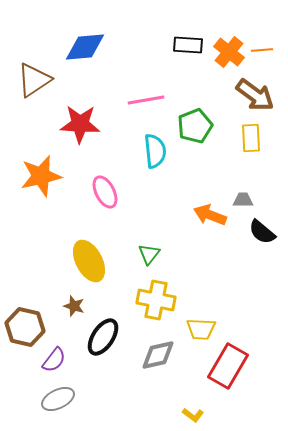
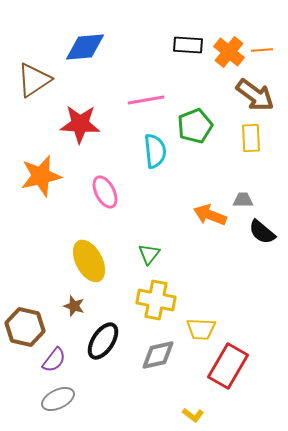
black ellipse: moved 4 px down
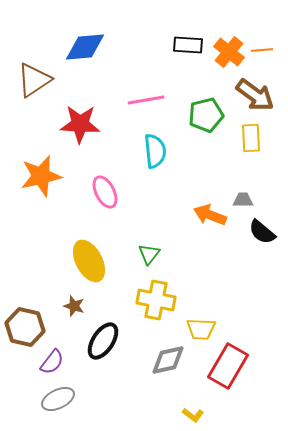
green pentagon: moved 11 px right, 11 px up; rotated 8 degrees clockwise
gray diamond: moved 10 px right, 5 px down
purple semicircle: moved 2 px left, 2 px down
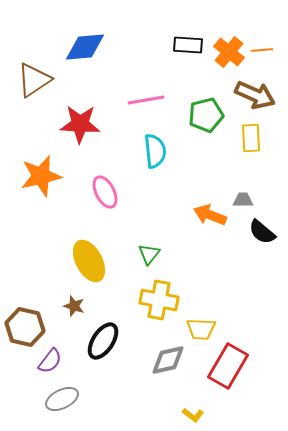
brown arrow: rotated 12 degrees counterclockwise
yellow cross: moved 3 px right
purple semicircle: moved 2 px left, 1 px up
gray ellipse: moved 4 px right
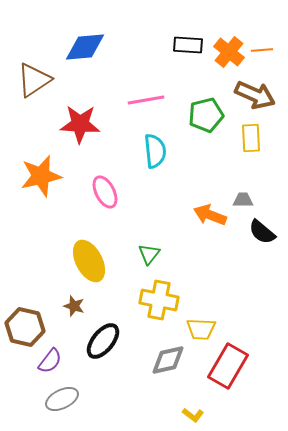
black ellipse: rotated 6 degrees clockwise
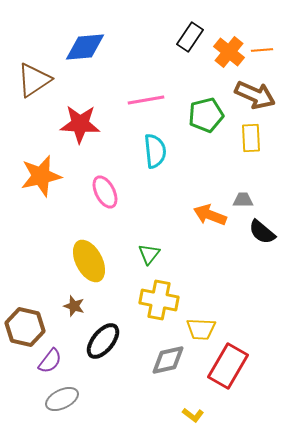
black rectangle: moved 2 px right, 8 px up; rotated 60 degrees counterclockwise
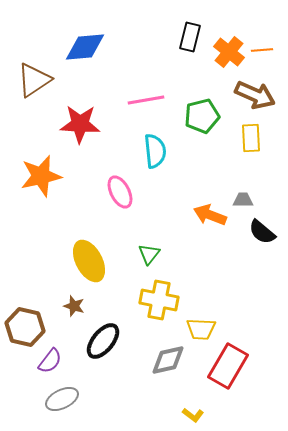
black rectangle: rotated 20 degrees counterclockwise
green pentagon: moved 4 px left, 1 px down
pink ellipse: moved 15 px right
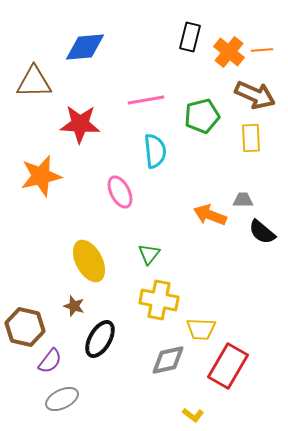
brown triangle: moved 2 px down; rotated 33 degrees clockwise
black ellipse: moved 3 px left, 2 px up; rotated 9 degrees counterclockwise
